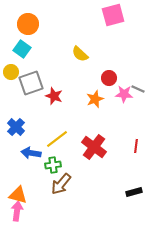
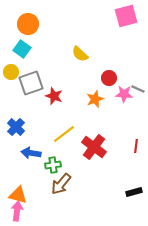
pink square: moved 13 px right, 1 px down
yellow line: moved 7 px right, 5 px up
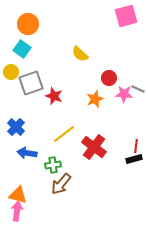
blue arrow: moved 4 px left
black rectangle: moved 33 px up
